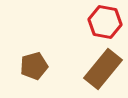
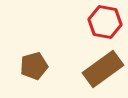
brown rectangle: rotated 15 degrees clockwise
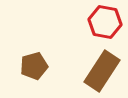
brown rectangle: moved 1 px left, 2 px down; rotated 21 degrees counterclockwise
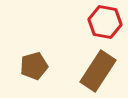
brown rectangle: moved 4 px left
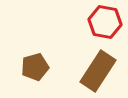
brown pentagon: moved 1 px right, 1 px down
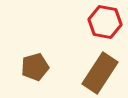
brown rectangle: moved 2 px right, 2 px down
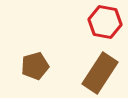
brown pentagon: moved 1 px up
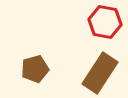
brown pentagon: moved 3 px down
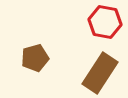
brown pentagon: moved 11 px up
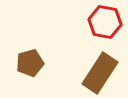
brown pentagon: moved 5 px left, 5 px down
